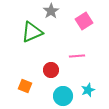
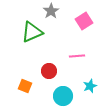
red circle: moved 2 px left, 1 px down
cyan star: moved 2 px right, 4 px up
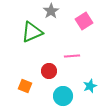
pink line: moved 5 px left
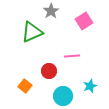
orange square: rotated 16 degrees clockwise
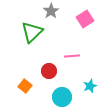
pink square: moved 1 px right, 2 px up
green triangle: rotated 20 degrees counterclockwise
cyan circle: moved 1 px left, 1 px down
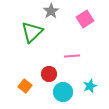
red circle: moved 3 px down
cyan circle: moved 1 px right, 5 px up
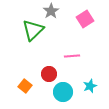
green triangle: moved 1 px right, 2 px up
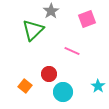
pink square: moved 2 px right; rotated 12 degrees clockwise
pink line: moved 5 px up; rotated 28 degrees clockwise
cyan star: moved 8 px right; rotated 16 degrees counterclockwise
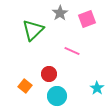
gray star: moved 9 px right, 2 px down
cyan star: moved 1 px left, 2 px down
cyan circle: moved 6 px left, 4 px down
